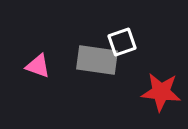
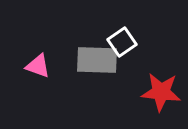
white square: rotated 16 degrees counterclockwise
gray rectangle: rotated 6 degrees counterclockwise
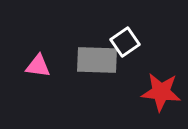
white square: moved 3 px right
pink triangle: rotated 12 degrees counterclockwise
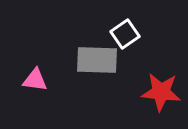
white square: moved 8 px up
pink triangle: moved 3 px left, 14 px down
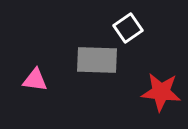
white square: moved 3 px right, 6 px up
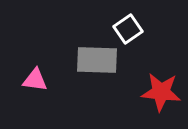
white square: moved 1 px down
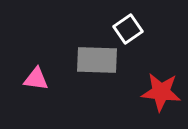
pink triangle: moved 1 px right, 1 px up
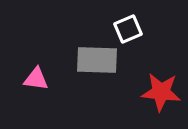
white square: rotated 12 degrees clockwise
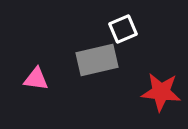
white square: moved 5 px left
gray rectangle: rotated 15 degrees counterclockwise
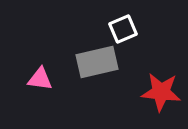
gray rectangle: moved 2 px down
pink triangle: moved 4 px right
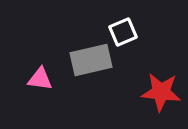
white square: moved 3 px down
gray rectangle: moved 6 px left, 2 px up
